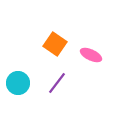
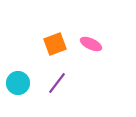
orange square: rotated 35 degrees clockwise
pink ellipse: moved 11 px up
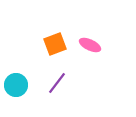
pink ellipse: moved 1 px left, 1 px down
cyan circle: moved 2 px left, 2 px down
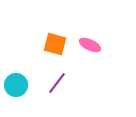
orange square: rotated 35 degrees clockwise
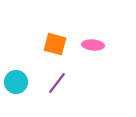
pink ellipse: moved 3 px right; rotated 20 degrees counterclockwise
cyan circle: moved 3 px up
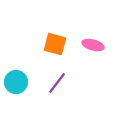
pink ellipse: rotated 10 degrees clockwise
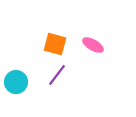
pink ellipse: rotated 15 degrees clockwise
purple line: moved 8 px up
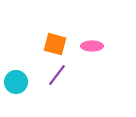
pink ellipse: moved 1 px left, 1 px down; rotated 30 degrees counterclockwise
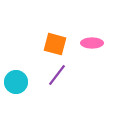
pink ellipse: moved 3 px up
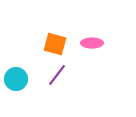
cyan circle: moved 3 px up
